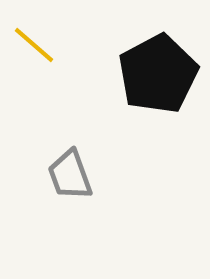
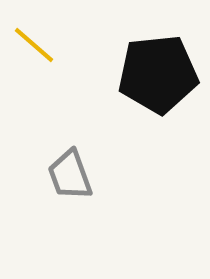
black pentagon: rotated 22 degrees clockwise
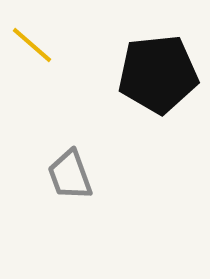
yellow line: moved 2 px left
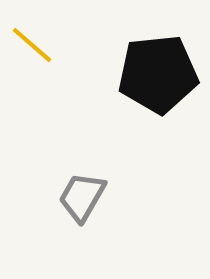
gray trapezoid: moved 12 px right, 22 px down; rotated 50 degrees clockwise
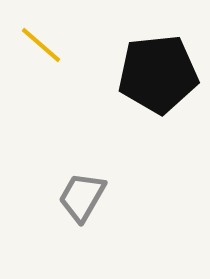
yellow line: moved 9 px right
